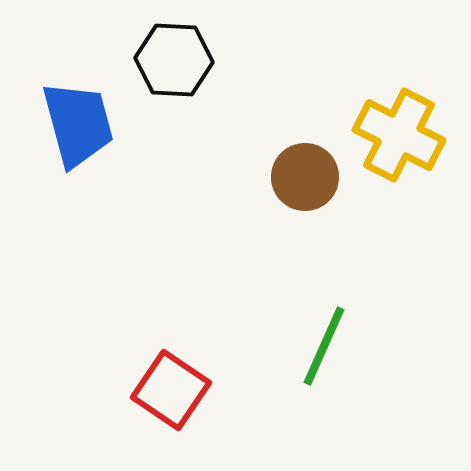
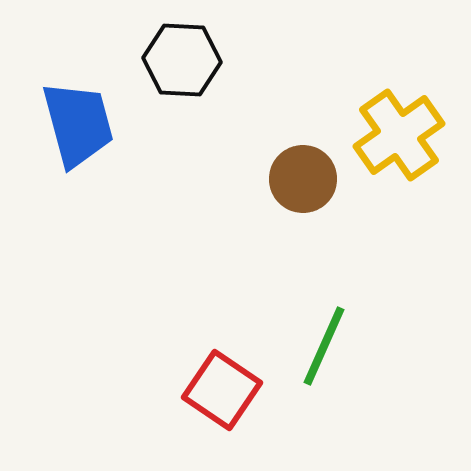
black hexagon: moved 8 px right
yellow cross: rotated 28 degrees clockwise
brown circle: moved 2 px left, 2 px down
red square: moved 51 px right
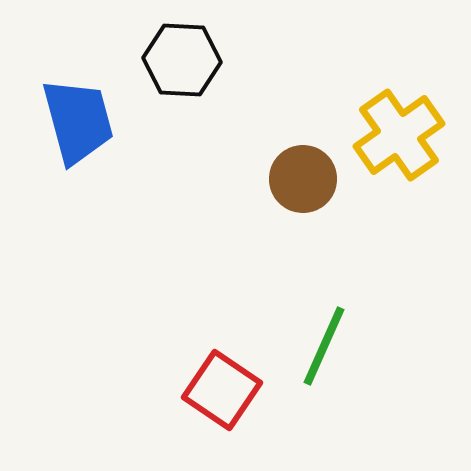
blue trapezoid: moved 3 px up
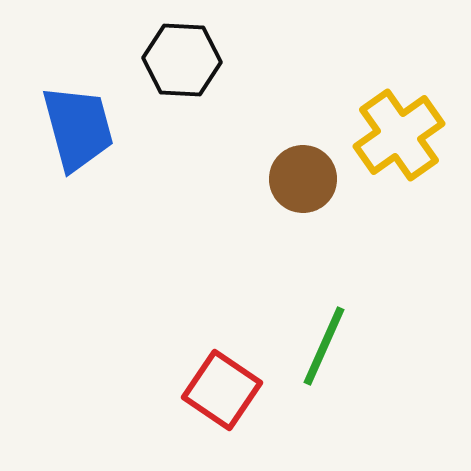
blue trapezoid: moved 7 px down
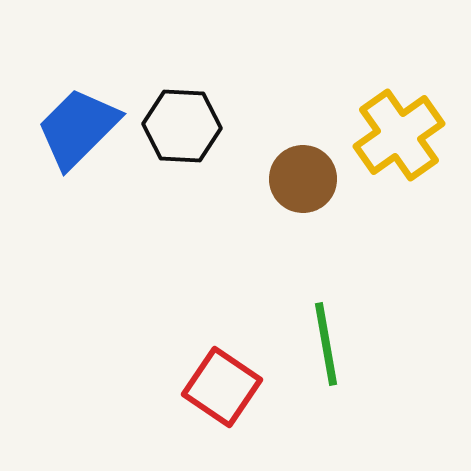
black hexagon: moved 66 px down
blue trapezoid: rotated 120 degrees counterclockwise
green line: moved 2 px right, 2 px up; rotated 34 degrees counterclockwise
red square: moved 3 px up
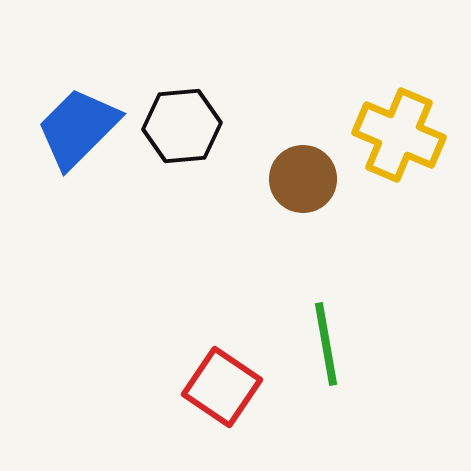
black hexagon: rotated 8 degrees counterclockwise
yellow cross: rotated 32 degrees counterclockwise
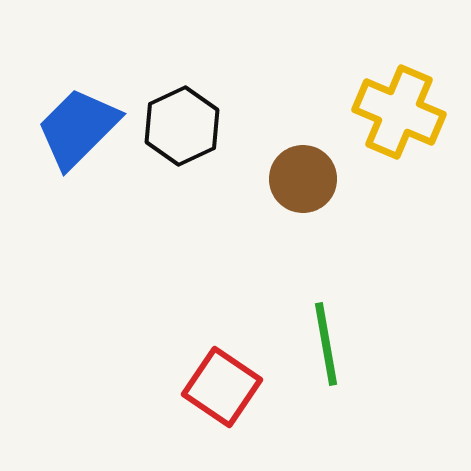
black hexagon: rotated 20 degrees counterclockwise
yellow cross: moved 23 px up
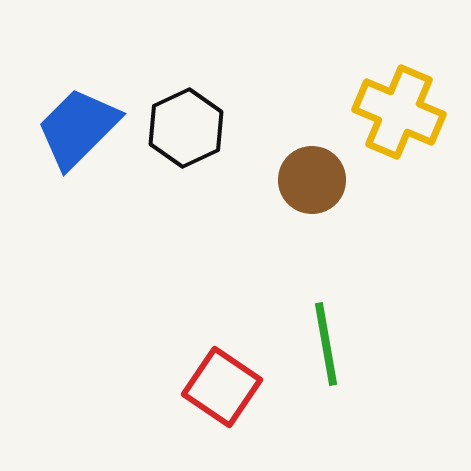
black hexagon: moved 4 px right, 2 px down
brown circle: moved 9 px right, 1 px down
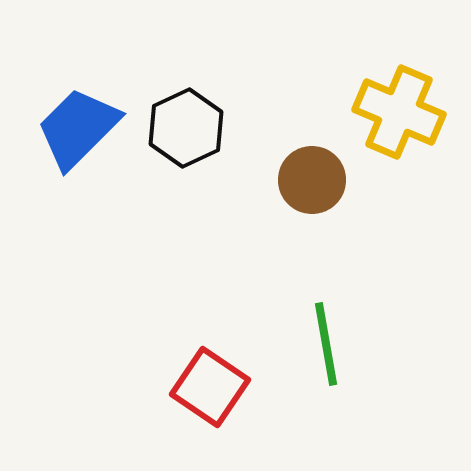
red square: moved 12 px left
